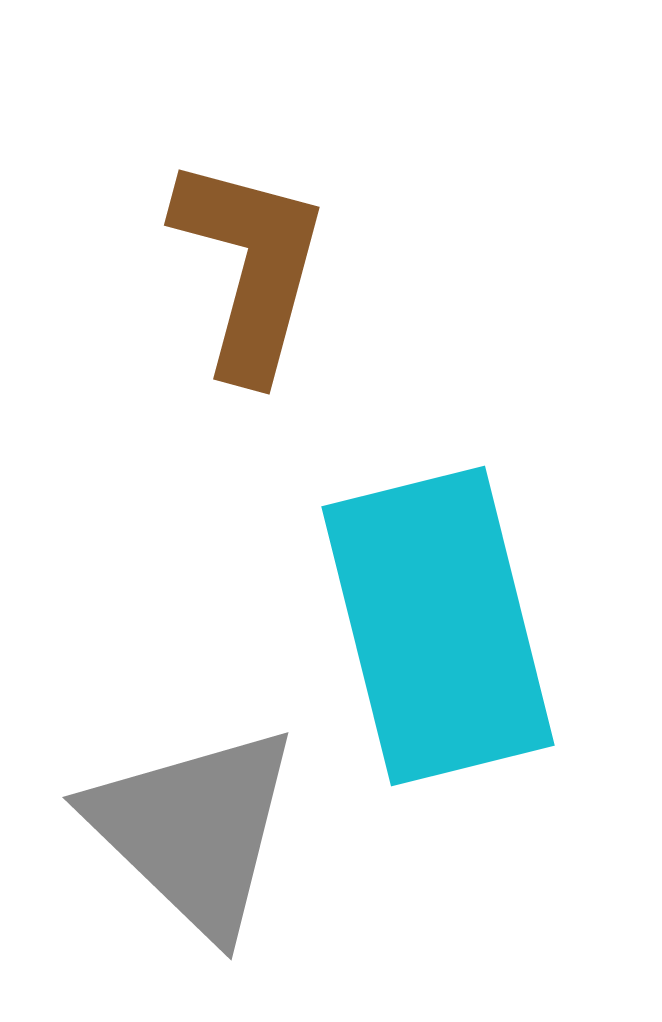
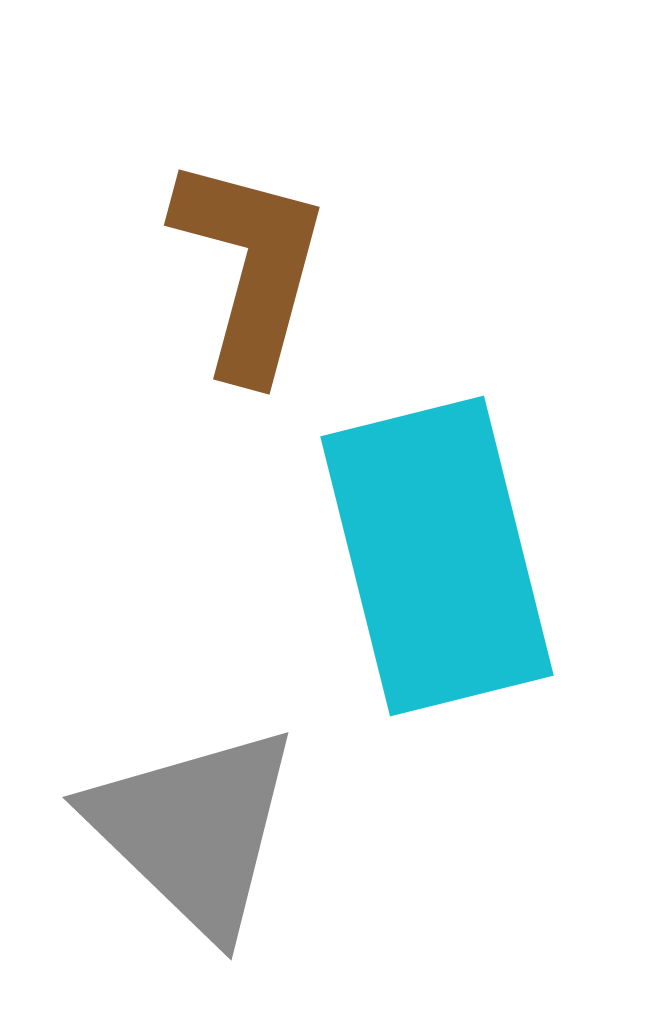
cyan rectangle: moved 1 px left, 70 px up
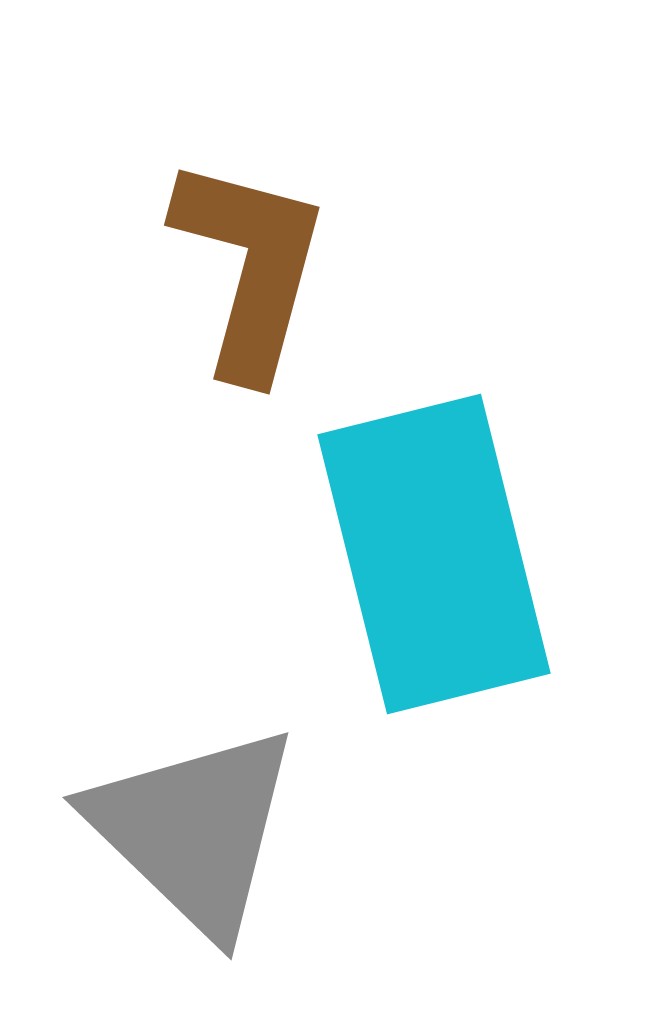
cyan rectangle: moved 3 px left, 2 px up
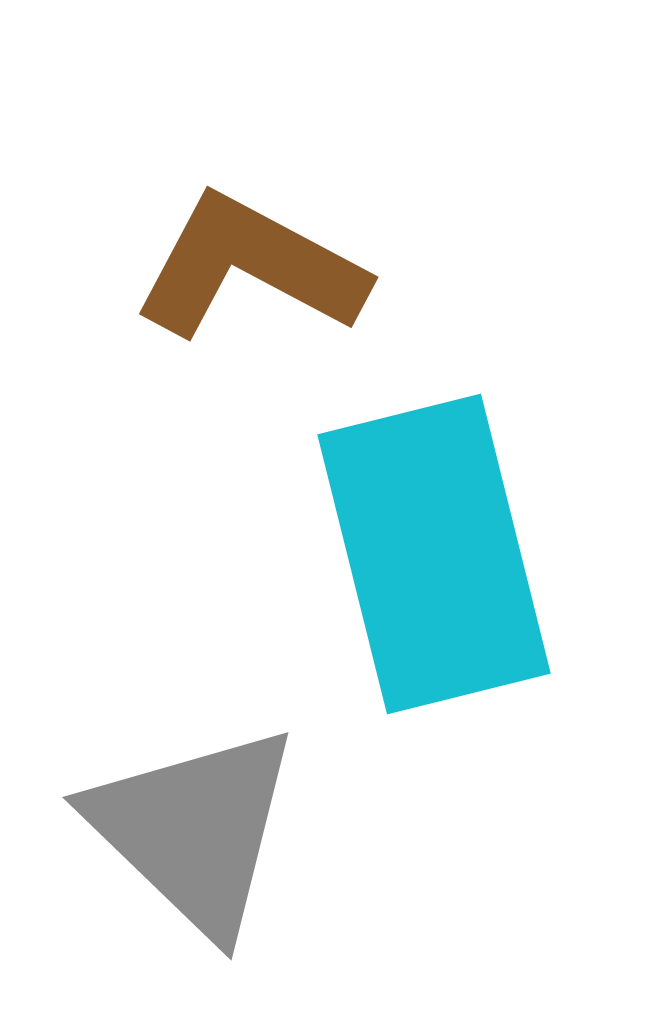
brown L-shape: rotated 77 degrees counterclockwise
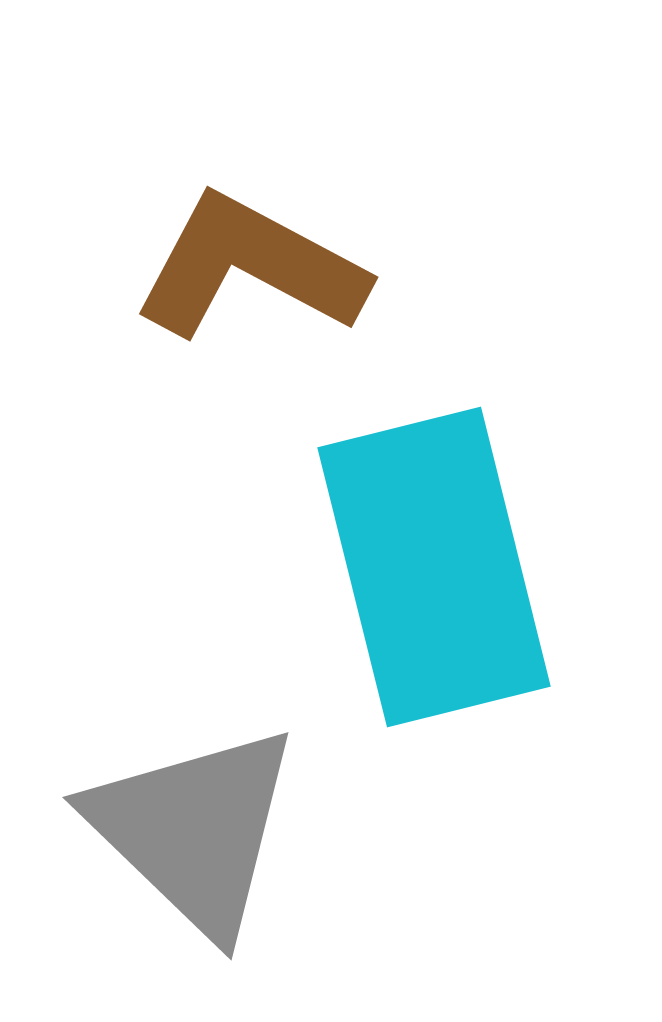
cyan rectangle: moved 13 px down
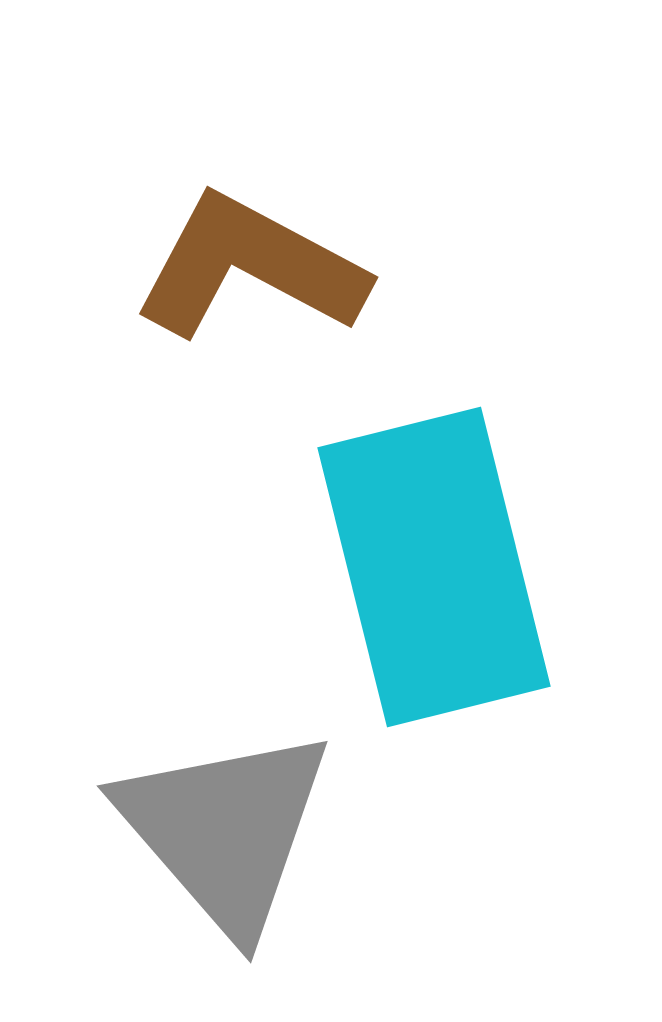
gray triangle: moved 31 px right; rotated 5 degrees clockwise
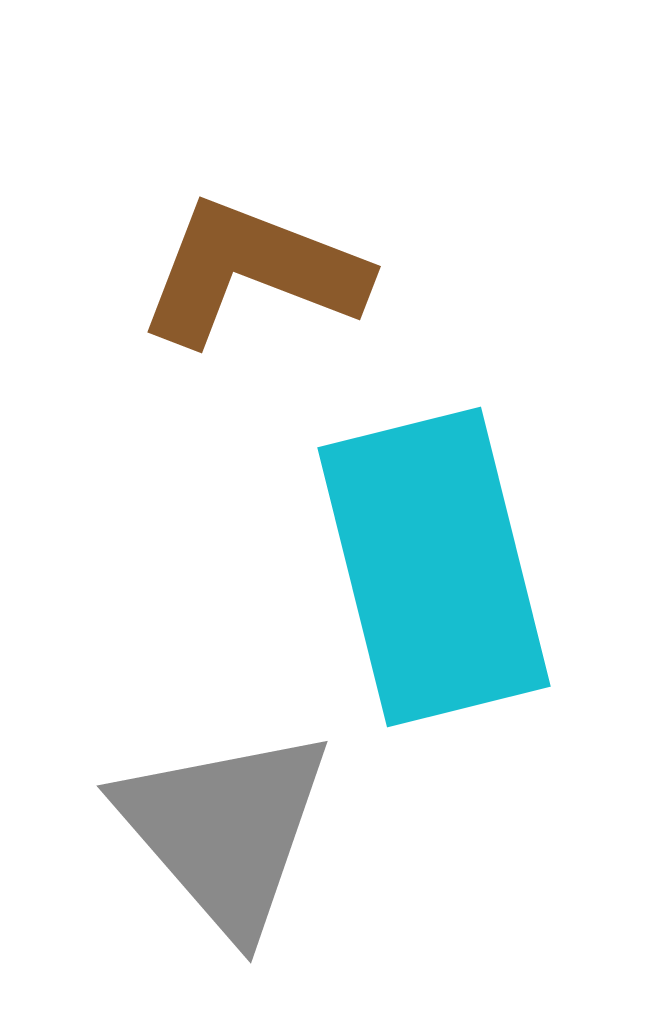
brown L-shape: moved 2 px right, 5 px down; rotated 7 degrees counterclockwise
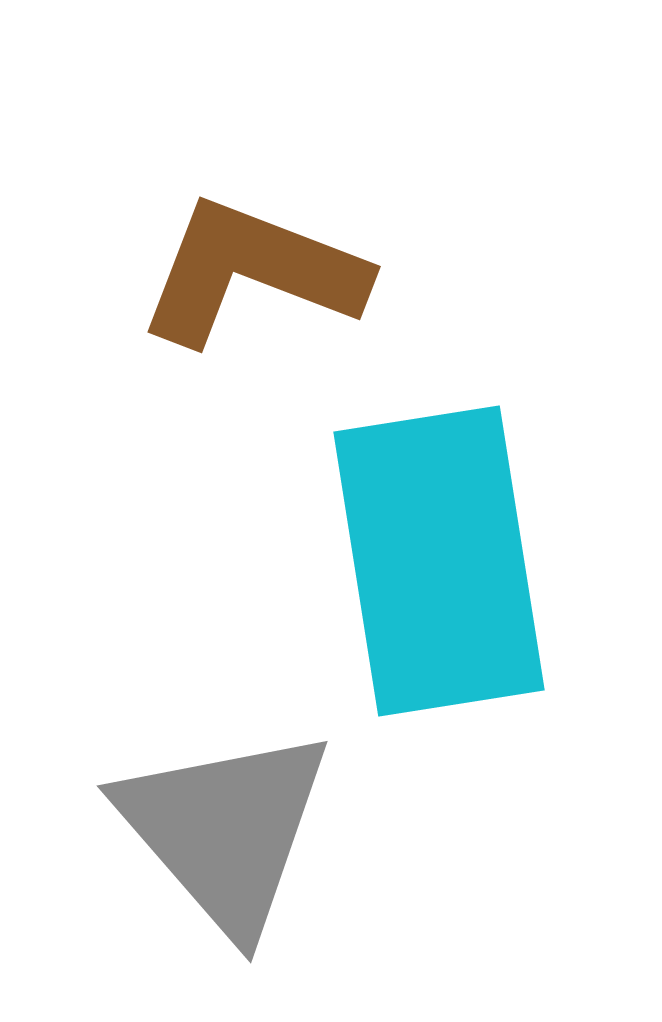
cyan rectangle: moved 5 px right, 6 px up; rotated 5 degrees clockwise
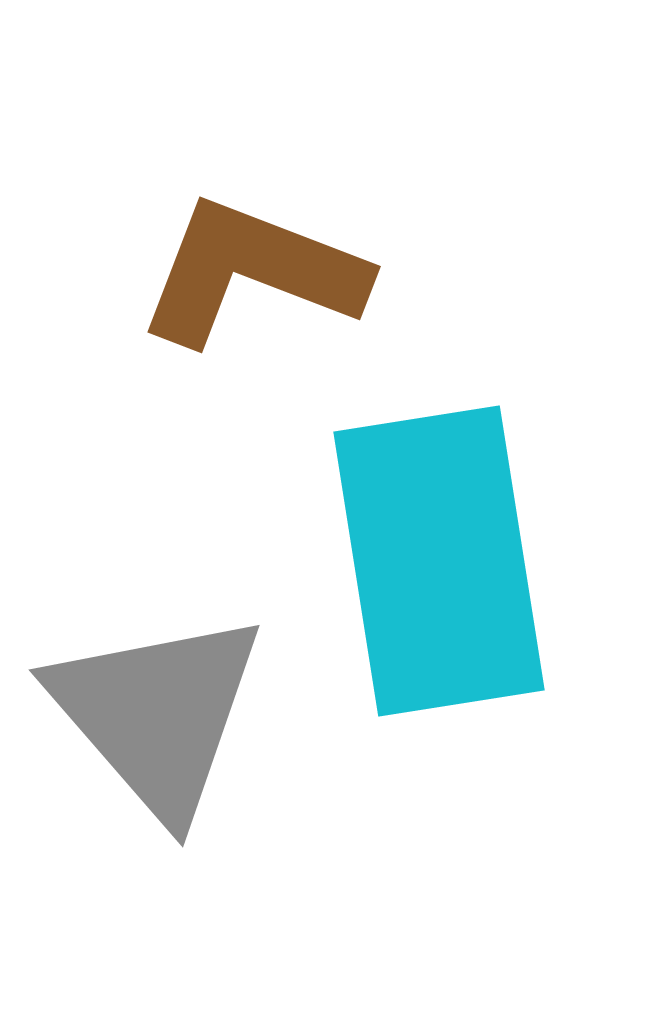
gray triangle: moved 68 px left, 116 px up
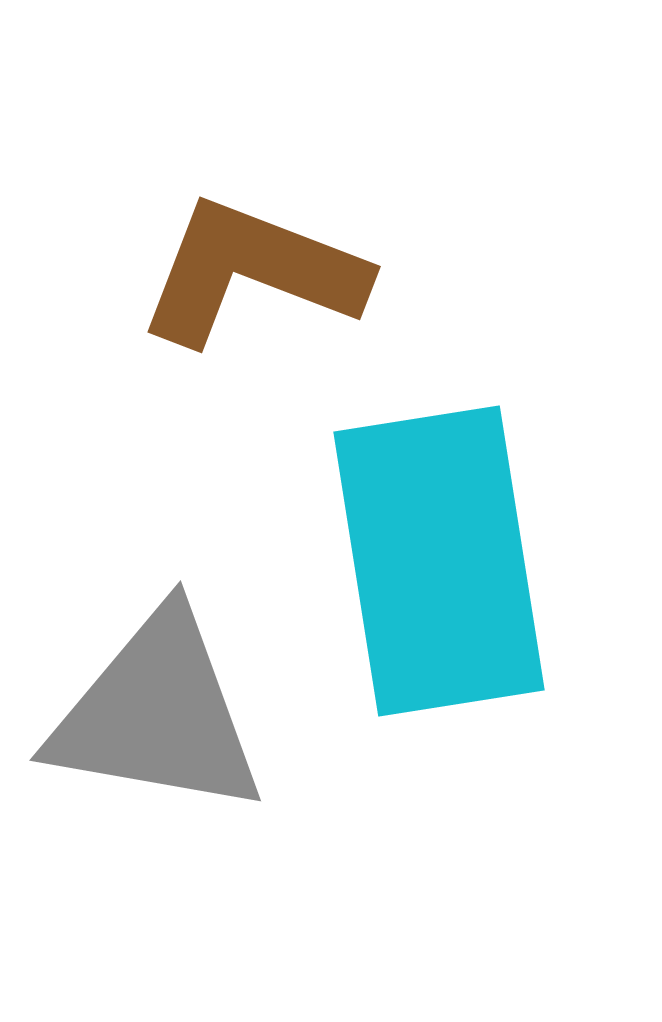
gray triangle: rotated 39 degrees counterclockwise
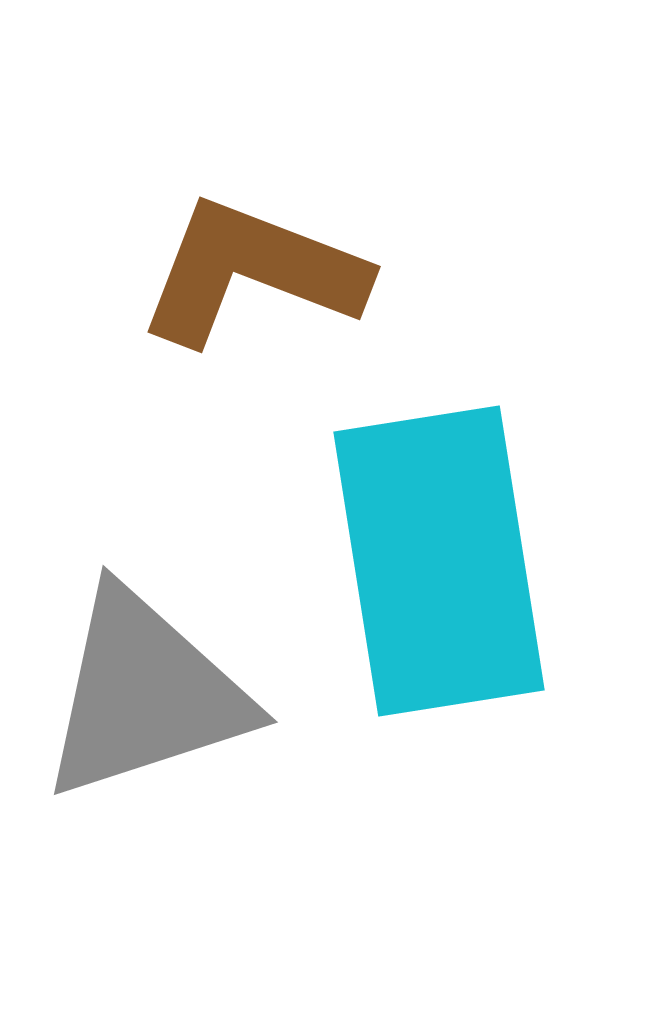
gray triangle: moved 12 px left, 20 px up; rotated 28 degrees counterclockwise
